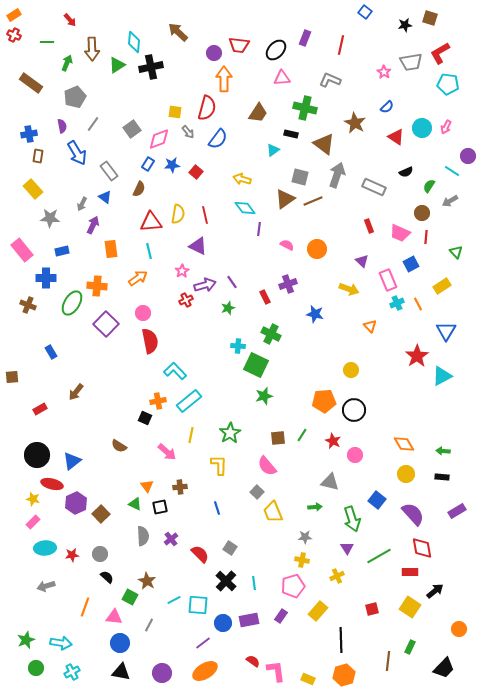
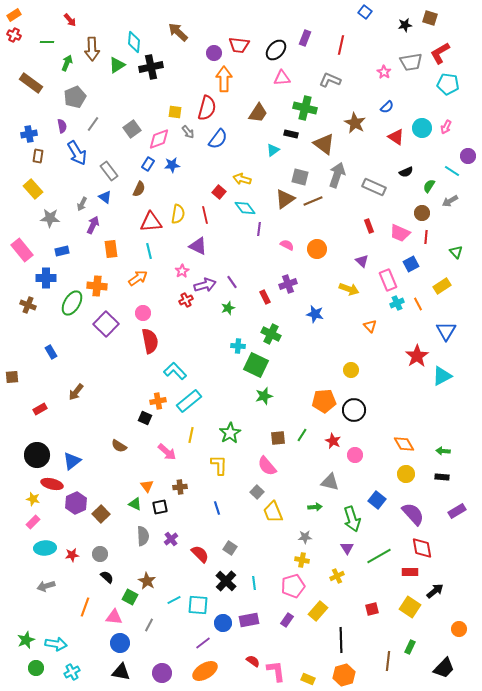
red square at (196, 172): moved 23 px right, 20 px down
purple rectangle at (281, 616): moved 6 px right, 4 px down
cyan arrow at (61, 643): moved 5 px left, 1 px down
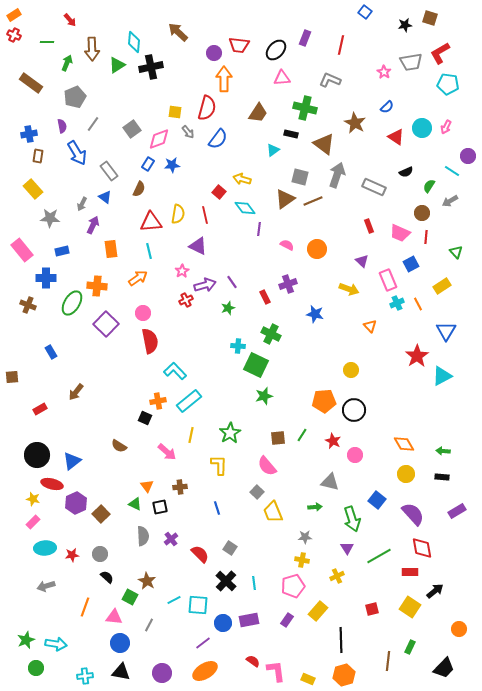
cyan cross at (72, 672): moved 13 px right, 4 px down; rotated 21 degrees clockwise
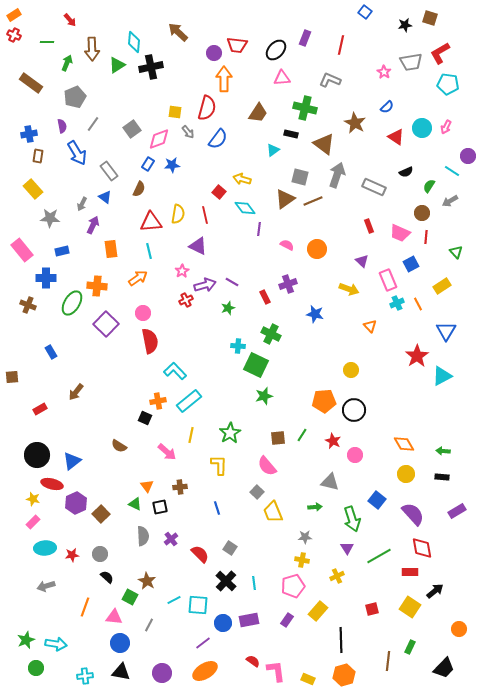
red trapezoid at (239, 45): moved 2 px left
purple line at (232, 282): rotated 24 degrees counterclockwise
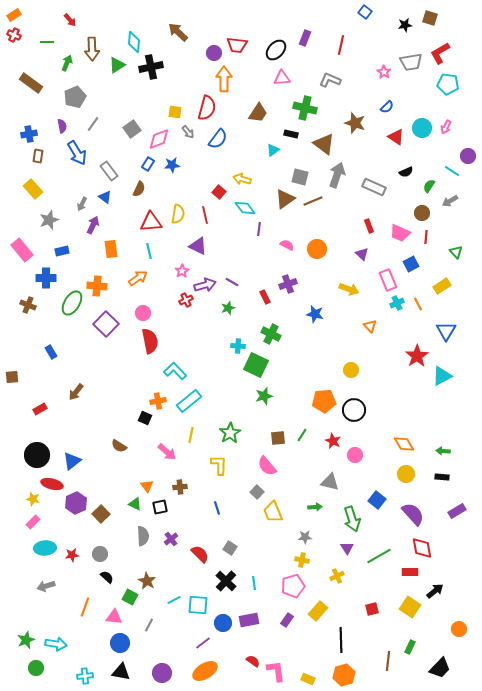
brown star at (355, 123): rotated 10 degrees counterclockwise
gray star at (50, 218): moved 1 px left, 2 px down; rotated 24 degrees counterclockwise
purple triangle at (362, 261): moved 7 px up
black trapezoid at (444, 668): moved 4 px left
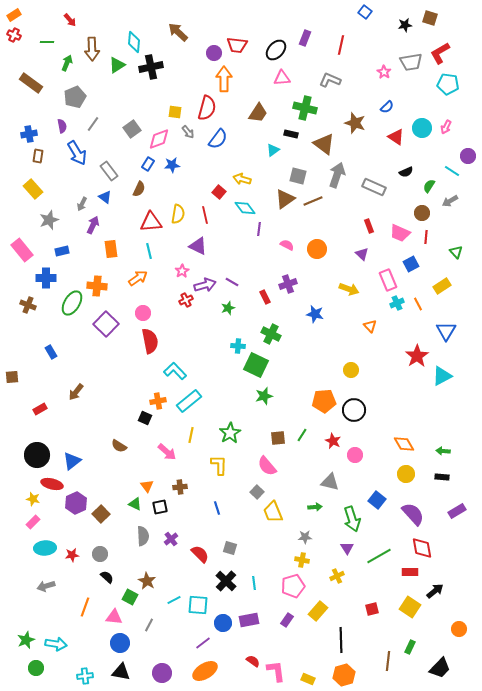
gray square at (300, 177): moved 2 px left, 1 px up
gray square at (230, 548): rotated 16 degrees counterclockwise
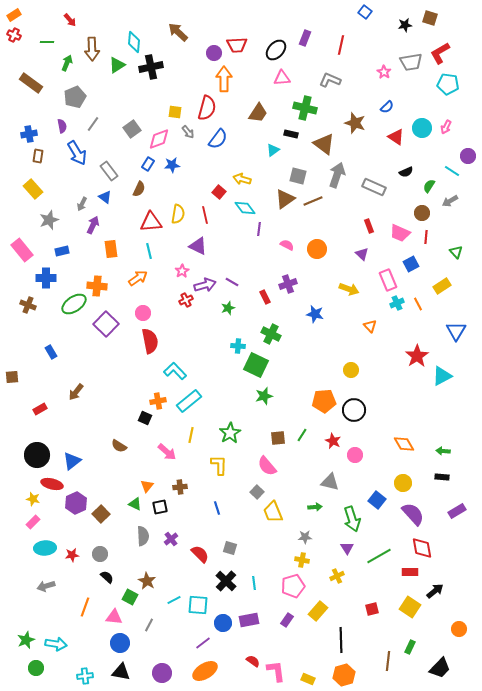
red trapezoid at (237, 45): rotated 10 degrees counterclockwise
green ellipse at (72, 303): moved 2 px right, 1 px down; rotated 25 degrees clockwise
blue triangle at (446, 331): moved 10 px right
yellow circle at (406, 474): moved 3 px left, 9 px down
orange triangle at (147, 486): rotated 16 degrees clockwise
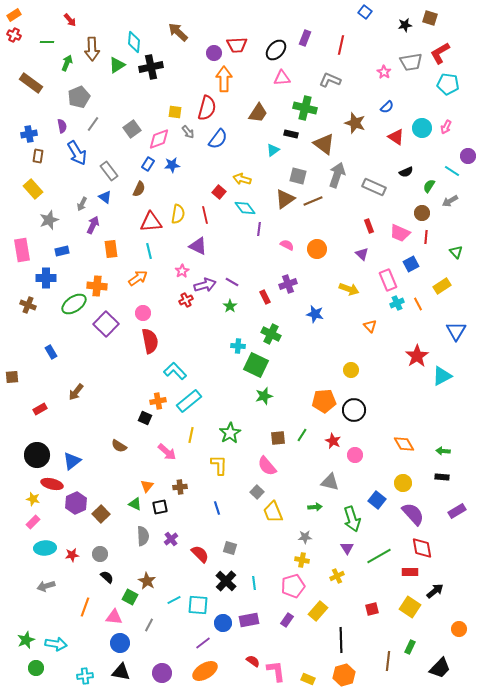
gray pentagon at (75, 97): moved 4 px right
pink rectangle at (22, 250): rotated 30 degrees clockwise
green star at (228, 308): moved 2 px right, 2 px up; rotated 16 degrees counterclockwise
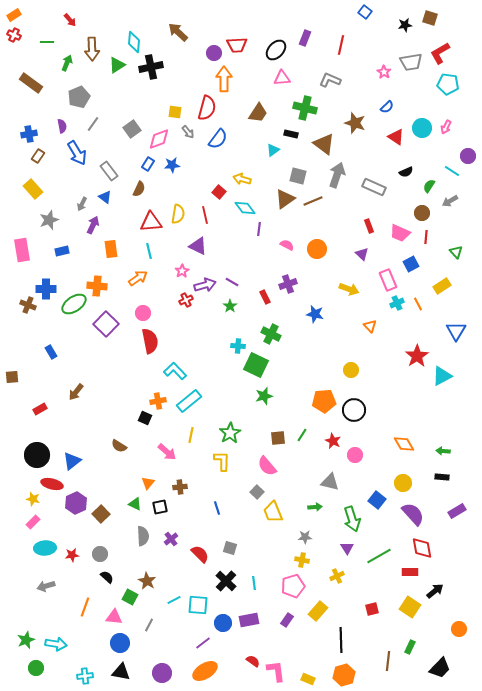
brown rectangle at (38, 156): rotated 24 degrees clockwise
blue cross at (46, 278): moved 11 px down
yellow L-shape at (219, 465): moved 3 px right, 4 px up
orange triangle at (147, 486): moved 1 px right, 3 px up
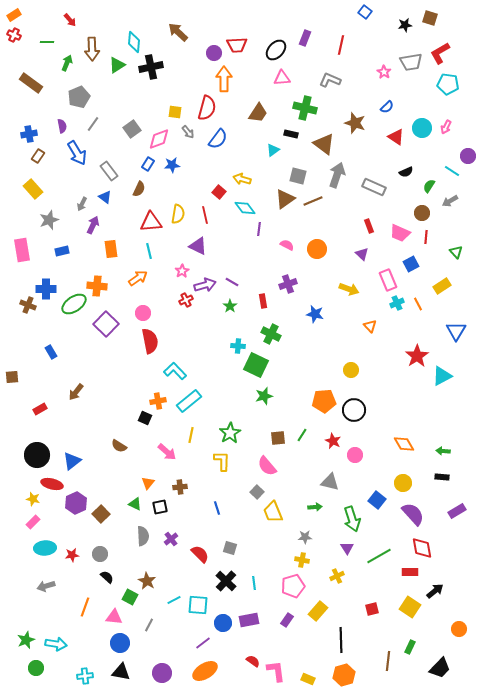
red rectangle at (265, 297): moved 2 px left, 4 px down; rotated 16 degrees clockwise
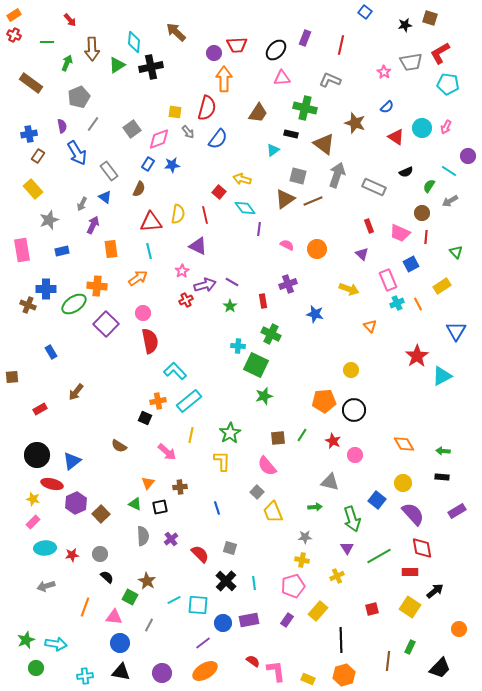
brown arrow at (178, 32): moved 2 px left
cyan line at (452, 171): moved 3 px left
